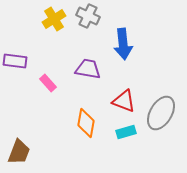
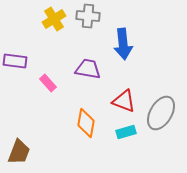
gray cross: rotated 20 degrees counterclockwise
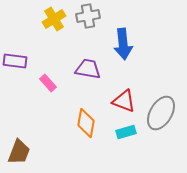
gray cross: rotated 15 degrees counterclockwise
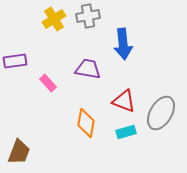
purple rectangle: rotated 15 degrees counterclockwise
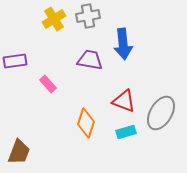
purple trapezoid: moved 2 px right, 9 px up
pink rectangle: moved 1 px down
orange diamond: rotated 8 degrees clockwise
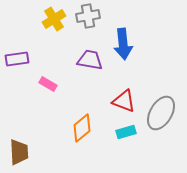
purple rectangle: moved 2 px right, 2 px up
pink rectangle: rotated 18 degrees counterclockwise
orange diamond: moved 4 px left, 5 px down; rotated 32 degrees clockwise
brown trapezoid: rotated 24 degrees counterclockwise
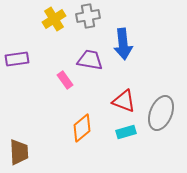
pink rectangle: moved 17 px right, 4 px up; rotated 24 degrees clockwise
gray ellipse: rotated 8 degrees counterclockwise
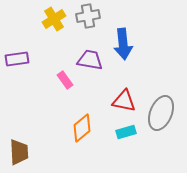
red triangle: rotated 10 degrees counterclockwise
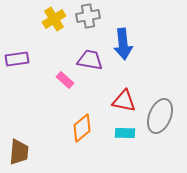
pink rectangle: rotated 12 degrees counterclockwise
gray ellipse: moved 1 px left, 3 px down
cyan rectangle: moved 1 px left, 1 px down; rotated 18 degrees clockwise
brown trapezoid: rotated 8 degrees clockwise
